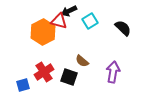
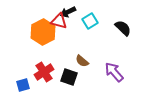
black arrow: moved 1 px left, 1 px down
purple arrow: moved 1 px right; rotated 50 degrees counterclockwise
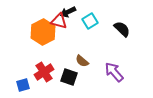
black semicircle: moved 1 px left, 1 px down
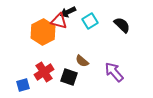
black semicircle: moved 4 px up
